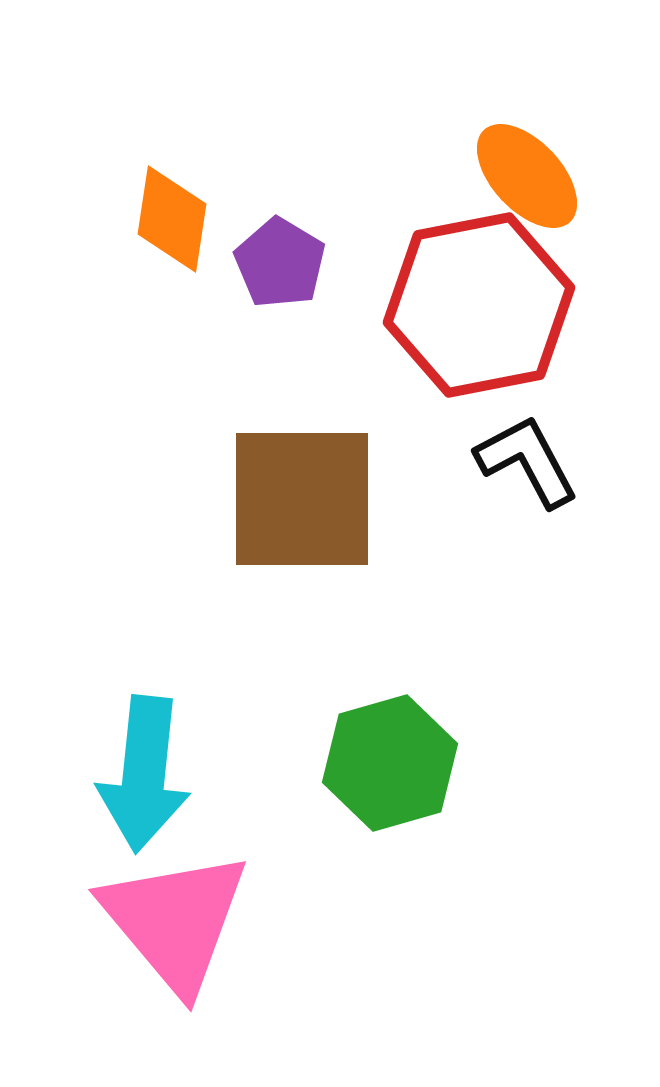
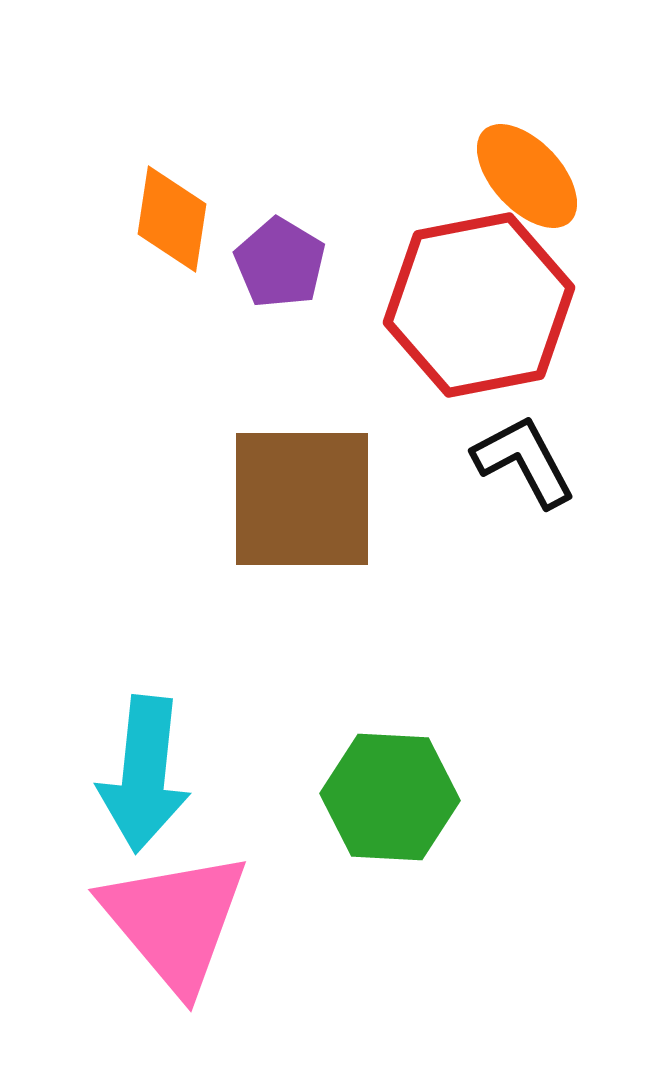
black L-shape: moved 3 px left
green hexagon: moved 34 px down; rotated 19 degrees clockwise
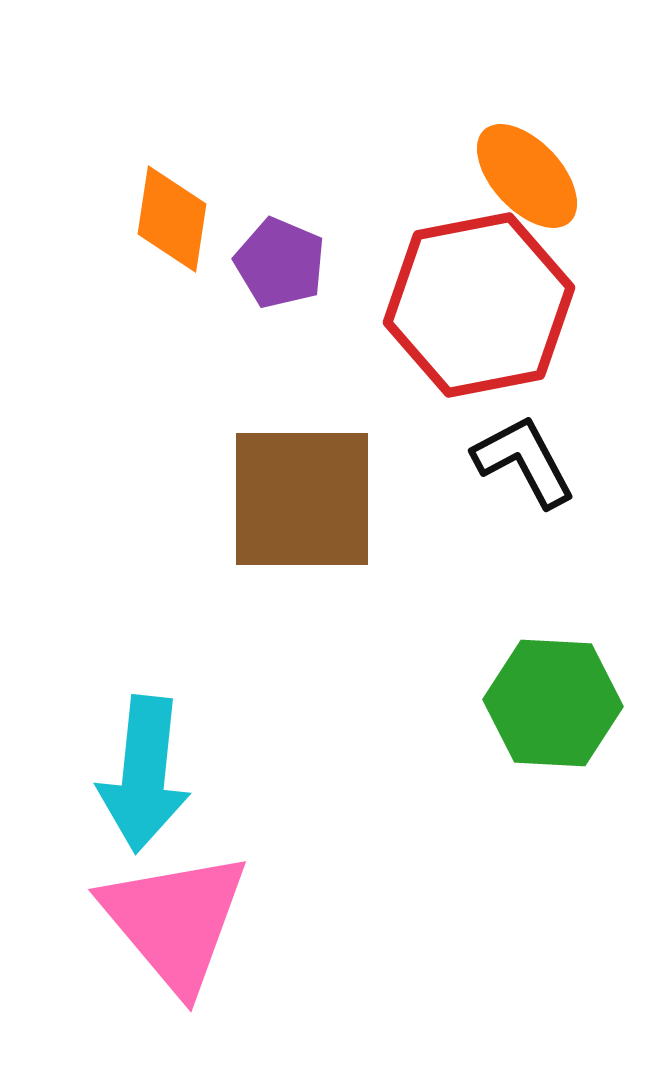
purple pentagon: rotated 8 degrees counterclockwise
green hexagon: moved 163 px right, 94 px up
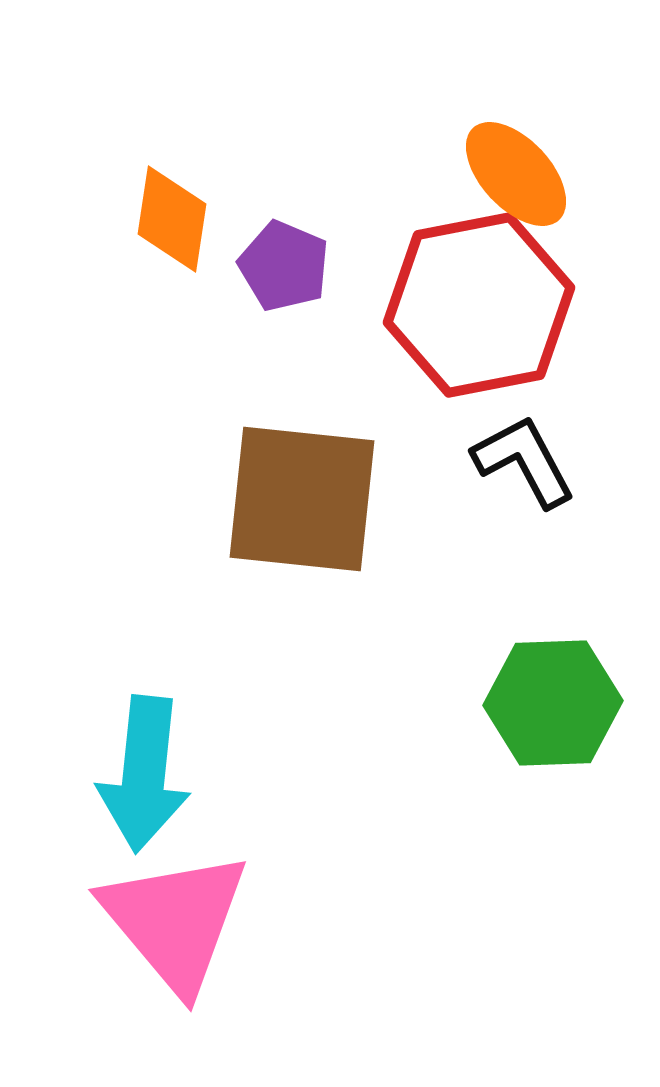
orange ellipse: moved 11 px left, 2 px up
purple pentagon: moved 4 px right, 3 px down
brown square: rotated 6 degrees clockwise
green hexagon: rotated 5 degrees counterclockwise
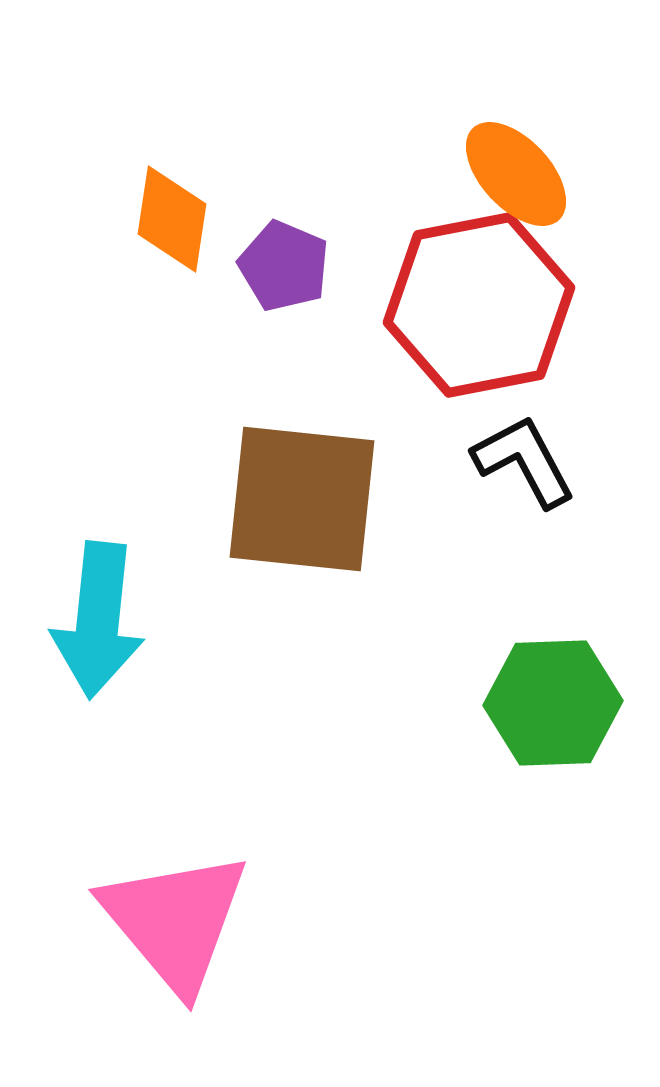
cyan arrow: moved 46 px left, 154 px up
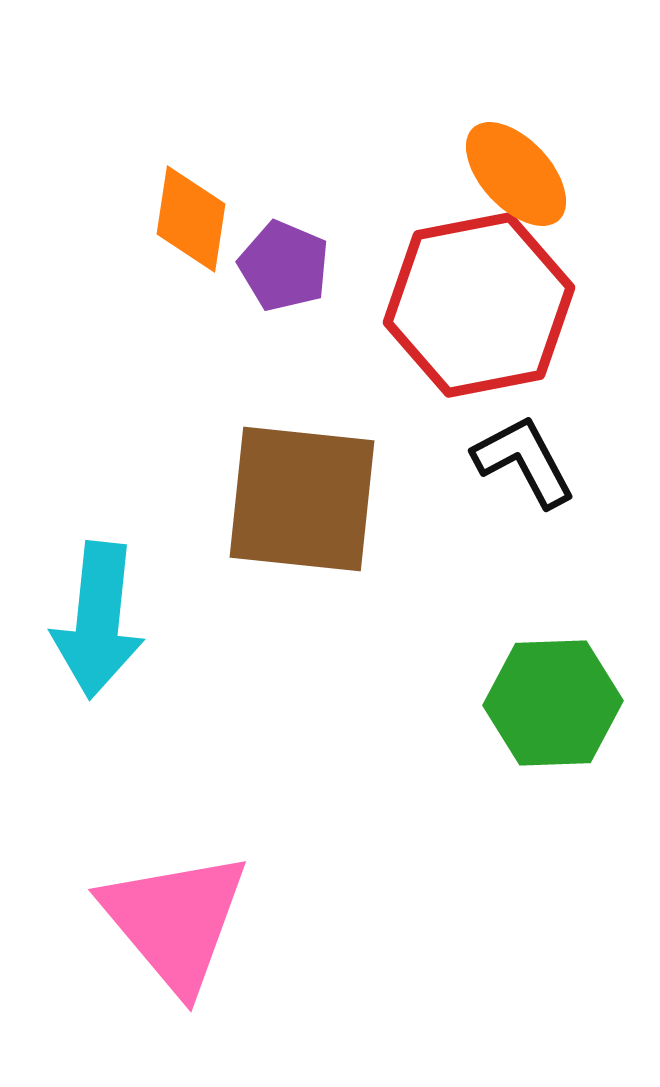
orange diamond: moved 19 px right
